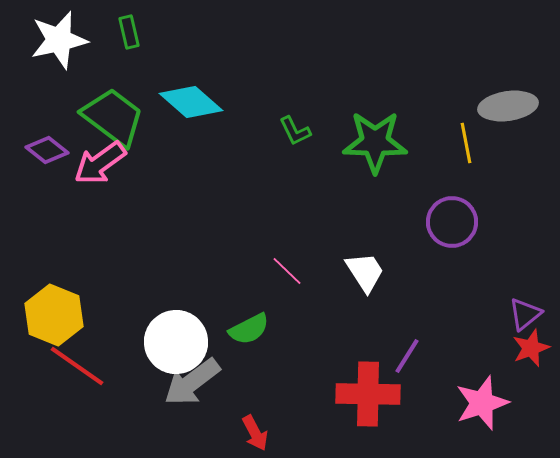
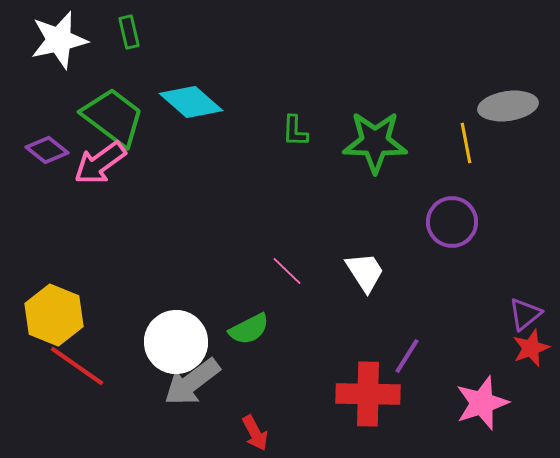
green L-shape: rotated 28 degrees clockwise
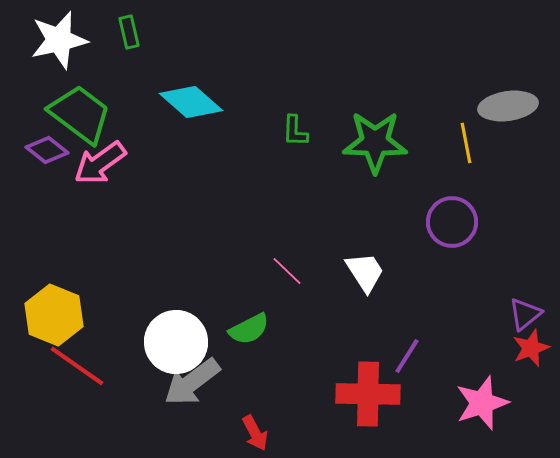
green trapezoid: moved 33 px left, 3 px up
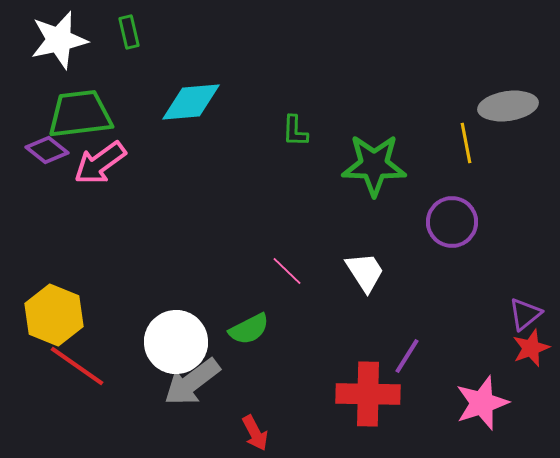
cyan diamond: rotated 46 degrees counterclockwise
green trapezoid: rotated 44 degrees counterclockwise
green star: moved 1 px left, 23 px down
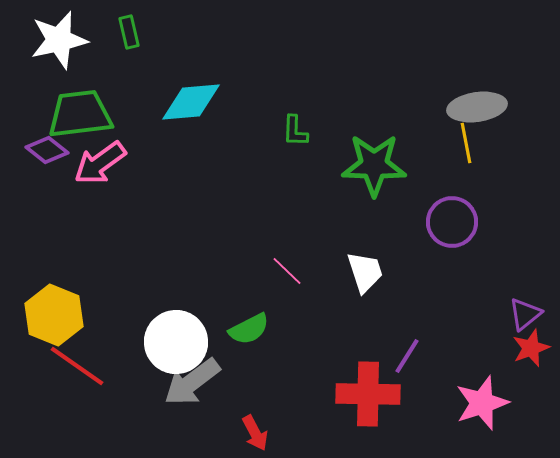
gray ellipse: moved 31 px left, 1 px down
white trapezoid: rotated 15 degrees clockwise
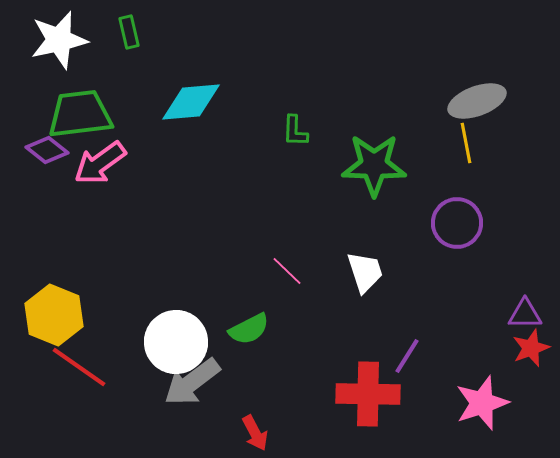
gray ellipse: moved 6 px up; rotated 12 degrees counterclockwise
purple circle: moved 5 px right, 1 px down
purple triangle: rotated 39 degrees clockwise
red line: moved 2 px right, 1 px down
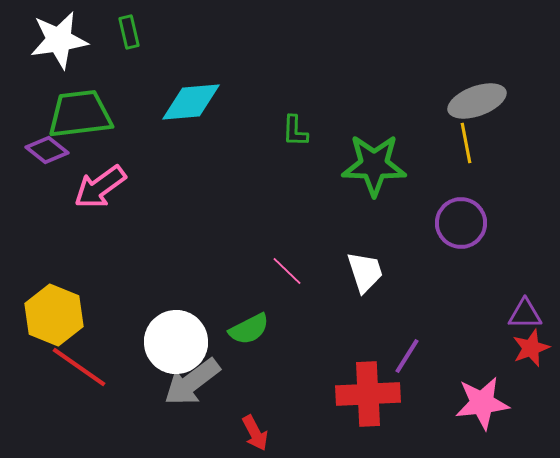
white star: rotated 4 degrees clockwise
pink arrow: moved 24 px down
purple circle: moved 4 px right
red cross: rotated 4 degrees counterclockwise
pink star: rotated 12 degrees clockwise
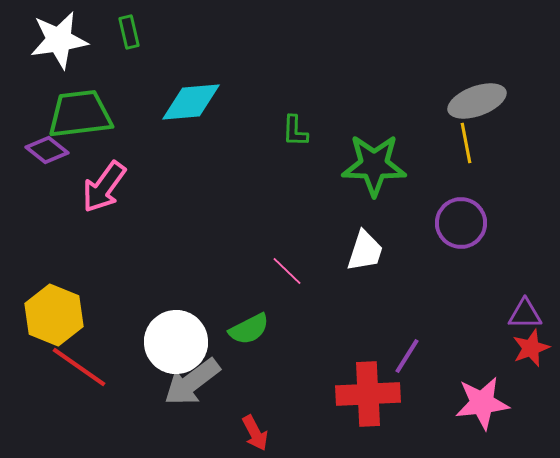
pink arrow: moved 4 px right; rotated 18 degrees counterclockwise
white trapezoid: moved 21 px up; rotated 36 degrees clockwise
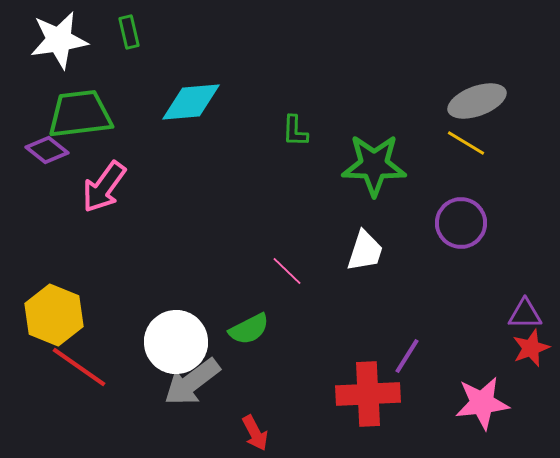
yellow line: rotated 48 degrees counterclockwise
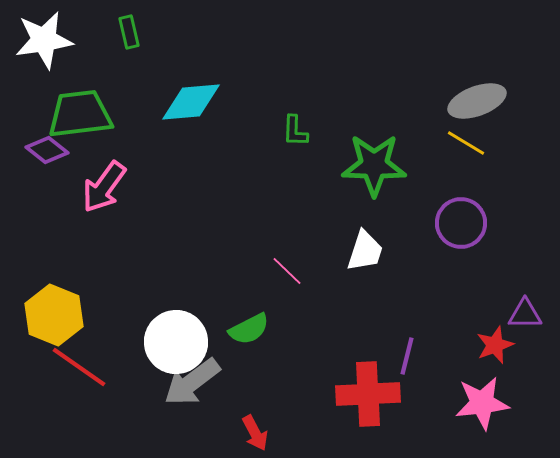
white star: moved 15 px left
red star: moved 36 px left, 3 px up
purple line: rotated 18 degrees counterclockwise
